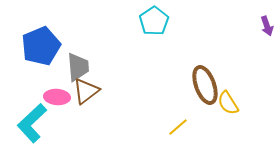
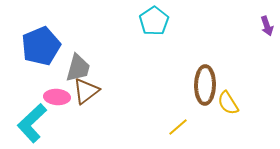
gray trapezoid: moved 1 px down; rotated 20 degrees clockwise
brown ellipse: rotated 21 degrees clockwise
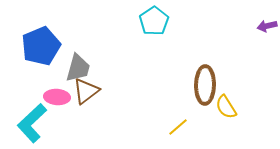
purple arrow: rotated 96 degrees clockwise
yellow semicircle: moved 2 px left, 4 px down
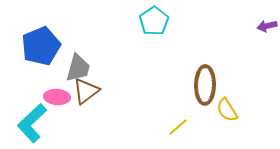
yellow semicircle: moved 1 px right, 3 px down
